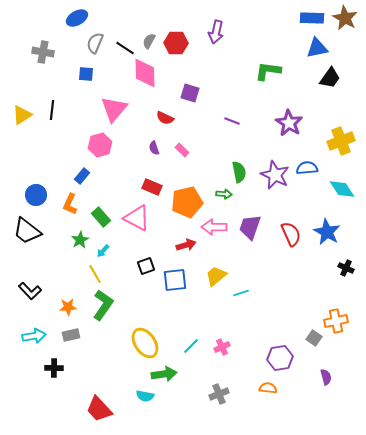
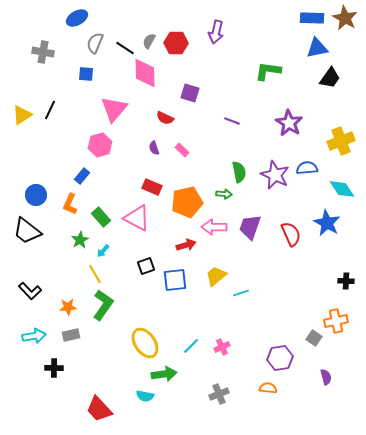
black line at (52, 110): moved 2 px left; rotated 18 degrees clockwise
blue star at (327, 232): moved 9 px up
black cross at (346, 268): moved 13 px down; rotated 21 degrees counterclockwise
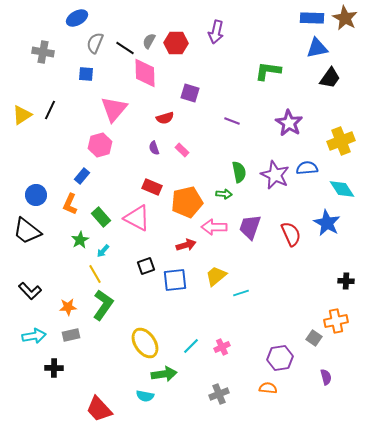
red semicircle at (165, 118): rotated 42 degrees counterclockwise
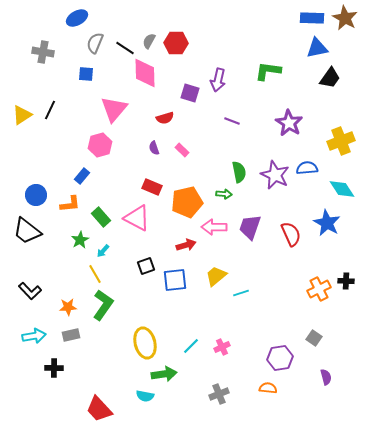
purple arrow at (216, 32): moved 2 px right, 48 px down
orange L-shape at (70, 204): rotated 120 degrees counterclockwise
orange cross at (336, 321): moved 17 px left, 32 px up; rotated 15 degrees counterclockwise
yellow ellipse at (145, 343): rotated 20 degrees clockwise
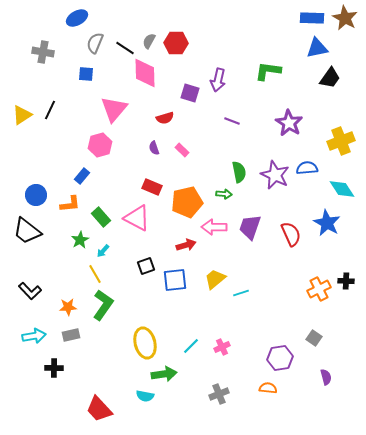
yellow trapezoid at (216, 276): moved 1 px left, 3 px down
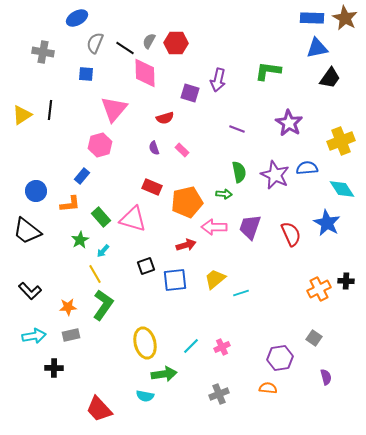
black line at (50, 110): rotated 18 degrees counterclockwise
purple line at (232, 121): moved 5 px right, 8 px down
blue circle at (36, 195): moved 4 px up
pink triangle at (137, 218): moved 4 px left, 1 px down; rotated 12 degrees counterclockwise
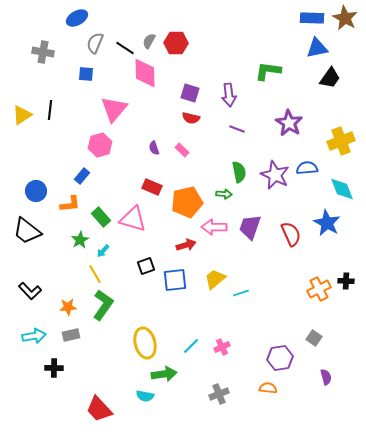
purple arrow at (218, 80): moved 11 px right, 15 px down; rotated 20 degrees counterclockwise
red semicircle at (165, 118): moved 26 px right; rotated 30 degrees clockwise
cyan diamond at (342, 189): rotated 12 degrees clockwise
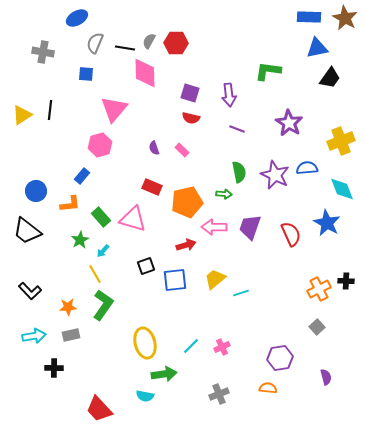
blue rectangle at (312, 18): moved 3 px left, 1 px up
black line at (125, 48): rotated 24 degrees counterclockwise
gray square at (314, 338): moved 3 px right, 11 px up; rotated 14 degrees clockwise
